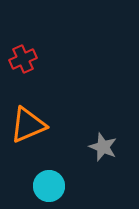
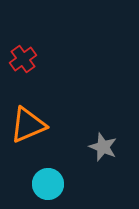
red cross: rotated 12 degrees counterclockwise
cyan circle: moved 1 px left, 2 px up
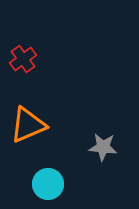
gray star: rotated 16 degrees counterclockwise
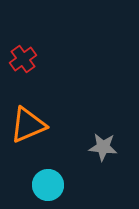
cyan circle: moved 1 px down
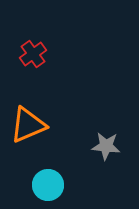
red cross: moved 10 px right, 5 px up
gray star: moved 3 px right, 1 px up
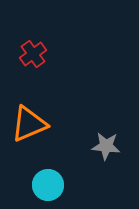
orange triangle: moved 1 px right, 1 px up
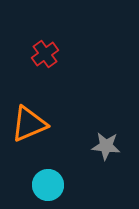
red cross: moved 12 px right
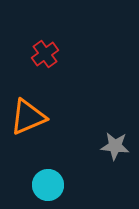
orange triangle: moved 1 px left, 7 px up
gray star: moved 9 px right
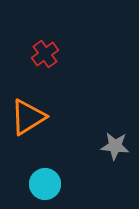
orange triangle: rotated 9 degrees counterclockwise
cyan circle: moved 3 px left, 1 px up
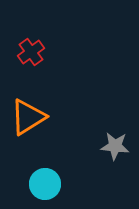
red cross: moved 14 px left, 2 px up
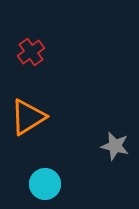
gray star: rotated 8 degrees clockwise
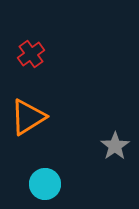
red cross: moved 2 px down
gray star: rotated 24 degrees clockwise
